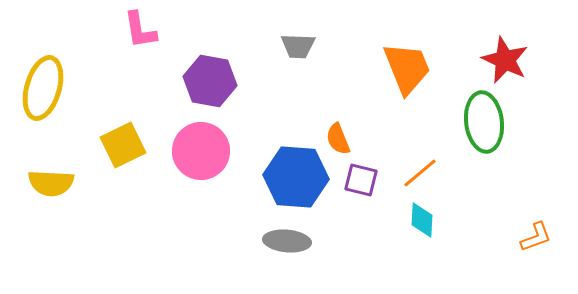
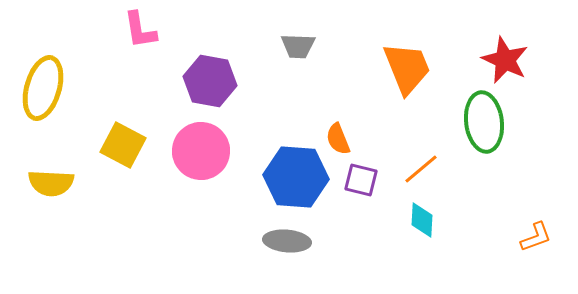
yellow square: rotated 36 degrees counterclockwise
orange line: moved 1 px right, 4 px up
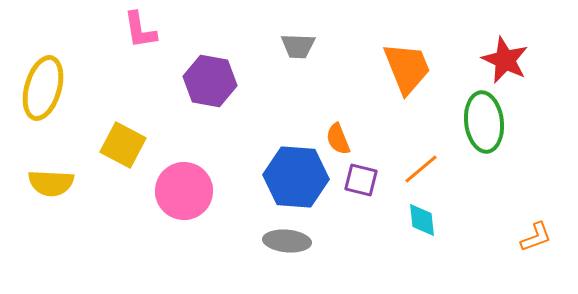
pink circle: moved 17 px left, 40 px down
cyan diamond: rotated 9 degrees counterclockwise
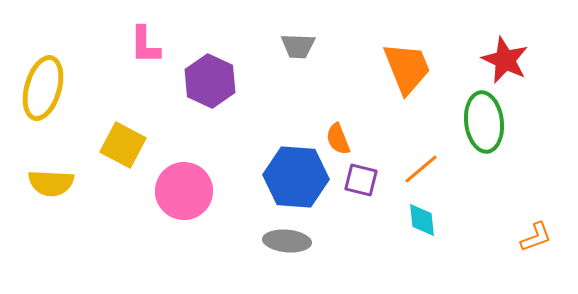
pink L-shape: moved 5 px right, 15 px down; rotated 9 degrees clockwise
purple hexagon: rotated 15 degrees clockwise
